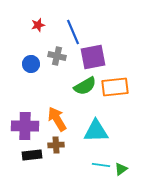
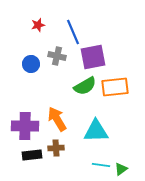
brown cross: moved 3 px down
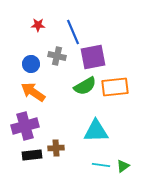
red star: rotated 16 degrees clockwise
orange arrow: moved 24 px left, 27 px up; rotated 25 degrees counterclockwise
purple cross: rotated 16 degrees counterclockwise
green triangle: moved 2 px right, 3 px up
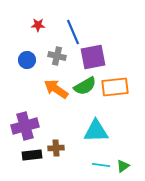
blue circle: moved 4 px left, 4 px up
orange arrow: moved 23 px right, 3 px up
